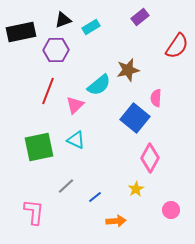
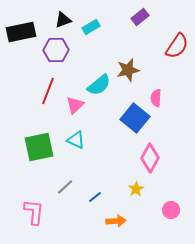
gray line: moved 1 px left, 1 px down
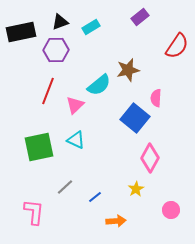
black triangle: moved 3 px left, 2 px down
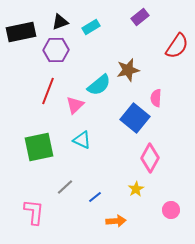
cyan triangle: moved 6 px right
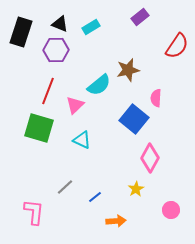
black triangle: moved 2 px down; rotated 42 degrees clockwise
black rectangle: rotated 60 degrees counterclockwise
blue square: moved 1 px left, 1 px down
green square: moved 19 px up; rotated 28 degrees clockwise
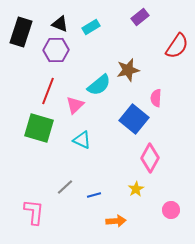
blue line: moved 1 px left, 2 px up; rotated 24 degrees clockwise
